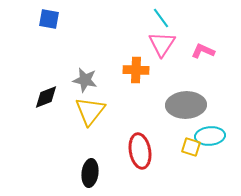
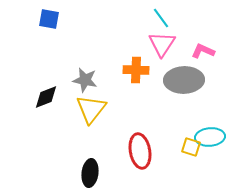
gray ellipse: moved 2 px left, 25 px up
yellow triangle: moved 1 px right, 2 px up
cyan ellipse: moved 1 px down
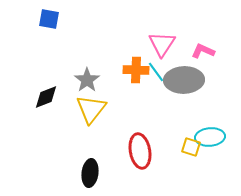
cyan line: moved 5 px left, 54 px down
gray star: moved 2 px right; rotated 25 degrees clockwise
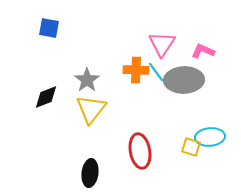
blue square: moved 9 px down
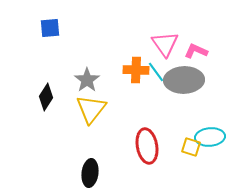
blue square: moved 1 px right; rotated 15 degrees counterclockwise
pink triangle: moved 3 px right; rotated 8 degrees counterclockwise
pink L-shape: moved 7 px left
black diamond: rotated 36 degrees counterclockwise
red ellipse: moved 7 px right, 5 px up
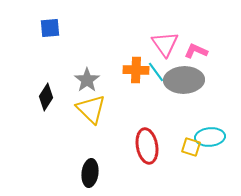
yellow triangle: rotated 24 degrees counterclockwise
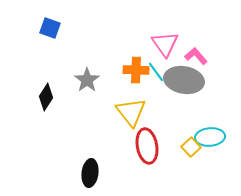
blue square: rotated 25 degrees clockwise
pink L-shape: moved 5 px down; rotated 25 degrees clockwise
gray ellipse: rotated 12 degrees clockwise
yellow triangle: moved 40 px right, 3 px down; rotated 8 degrees clockwise
yellow square: rotated 30 degrees clockwise
